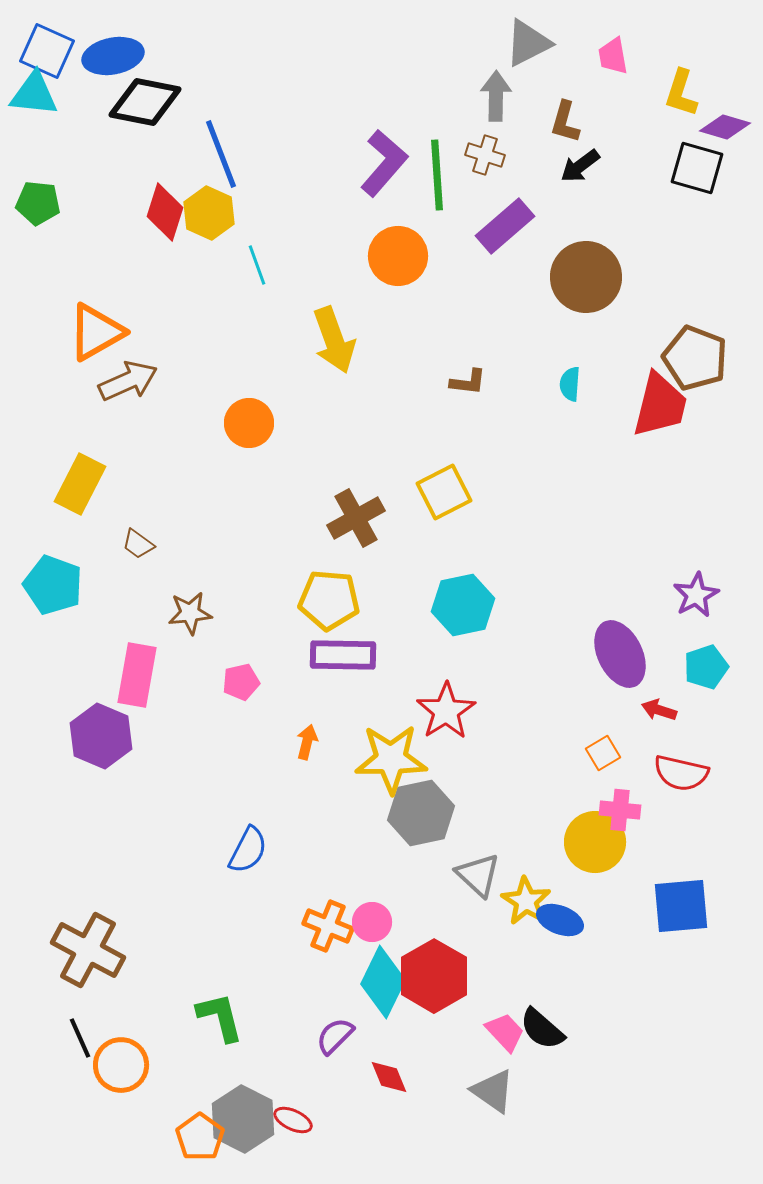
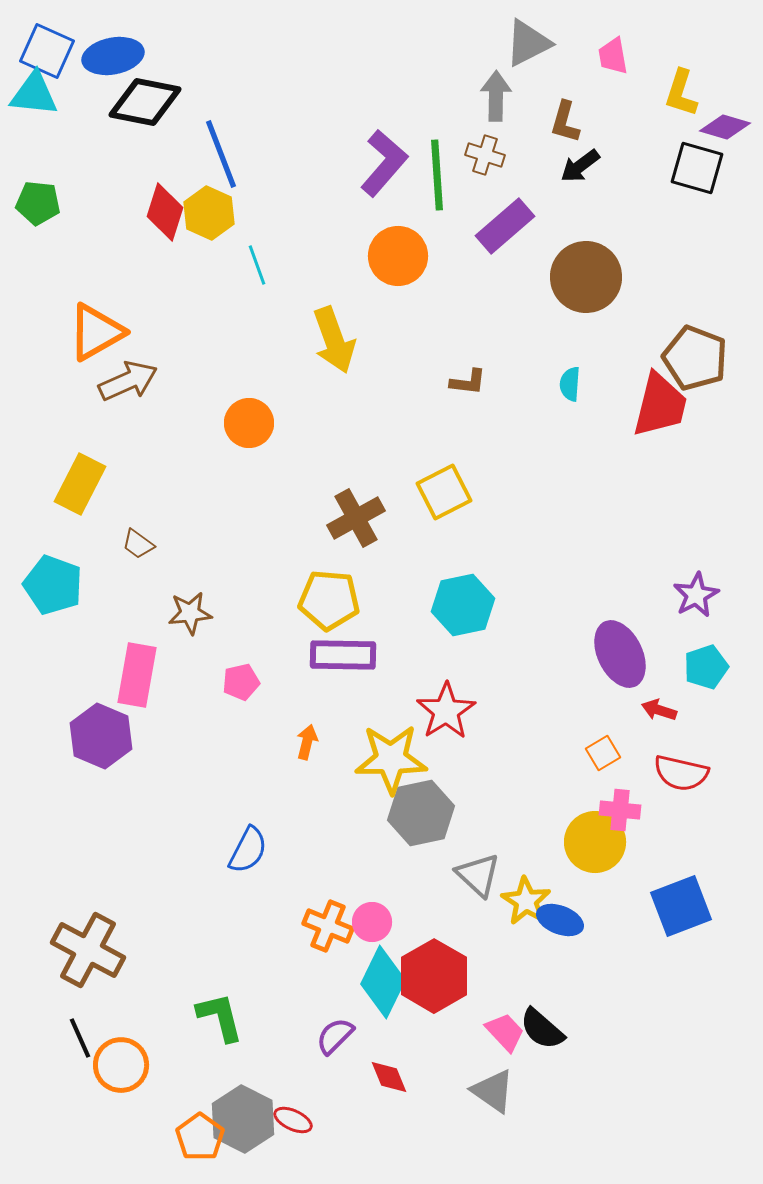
blue square at (681, 906): rotated 16 degrees counterclockwise
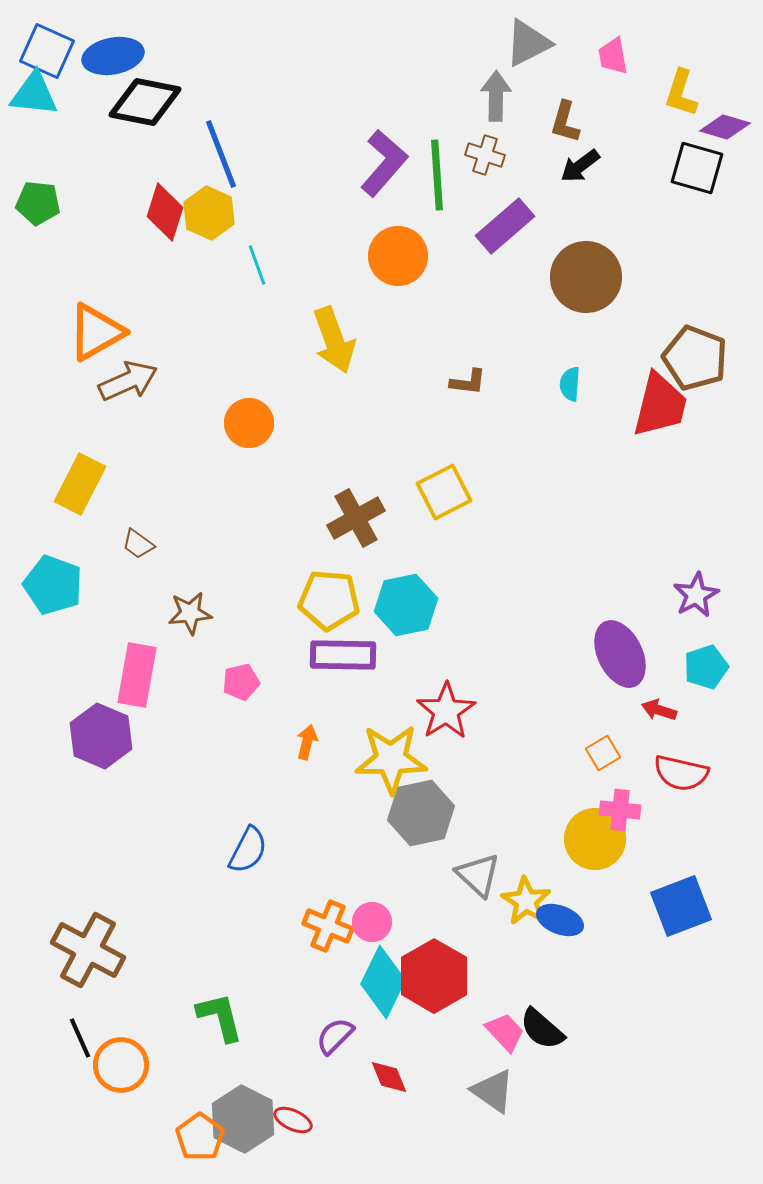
cyan hexagon at (463, 605): moved 57 px left
yellow circle at (595, 842): moved 3 px up
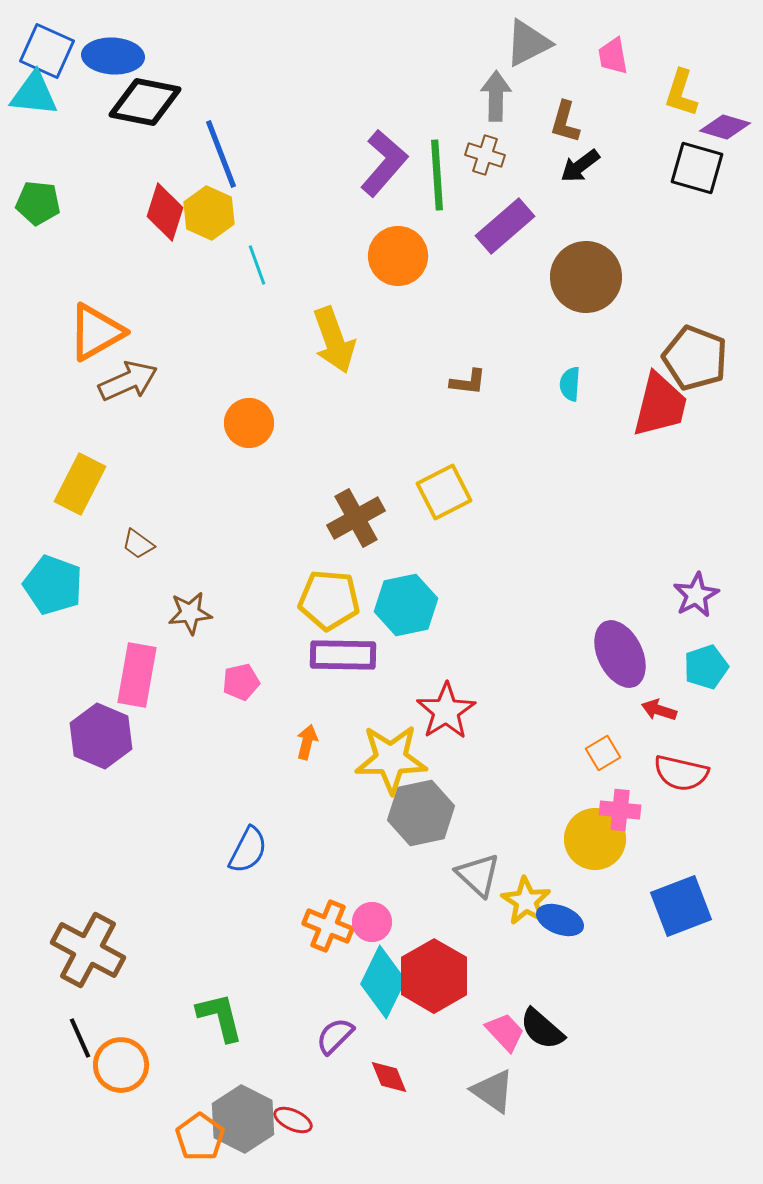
blue ellipse at (113, 56): rotated 14 degrees clockwise
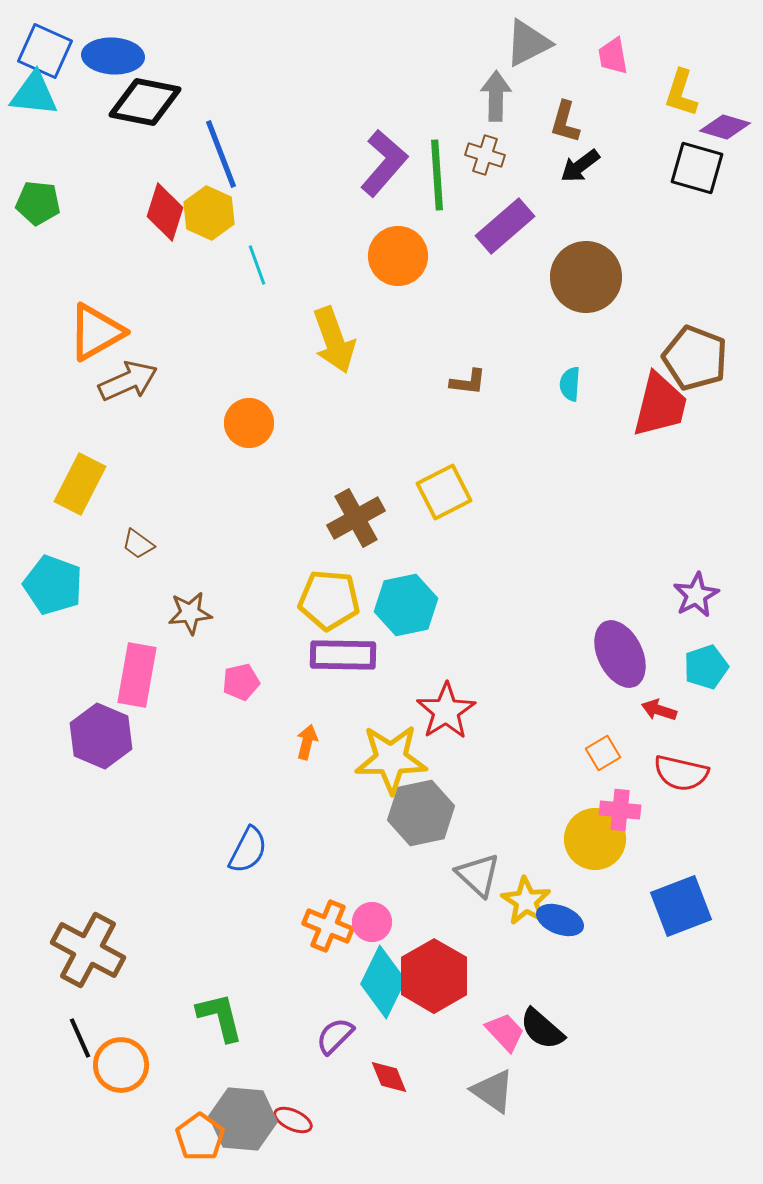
blue square at (47, 51): moved 2 px left
gray hexagon at (243, 1119): rotated 22 degrees counterclockwise
